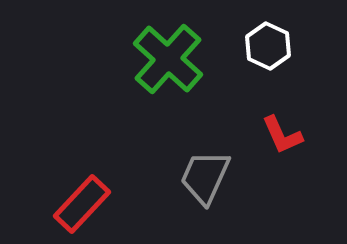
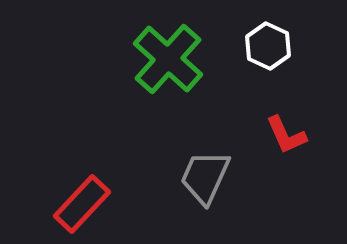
red L-shape: moved 4 px right
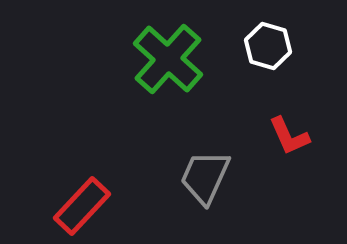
white hexagon: rotated 9 degrees counterclockwise
red L-shape: moved 3 px right, 1 px down
red rectangle: moved 2 px down
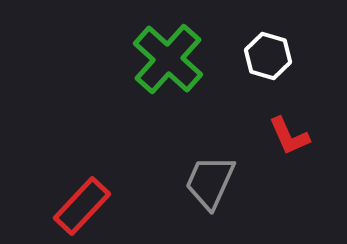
white hexagon: moved 10 px down
gray trapezoid: moved 5 px right, 5 px down
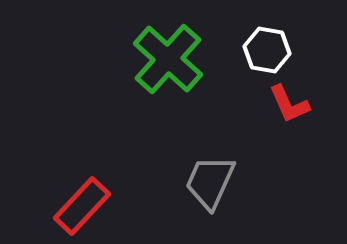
white hexagon: moved 1 px left, 6 px up; rotated 6 degrees counterclockwise
red L-shape: moved 32 px up
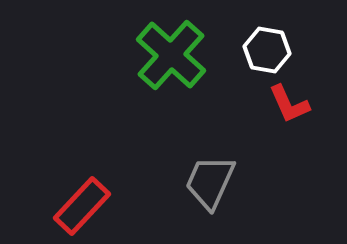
green cross: moved 3 px right, 4 px up
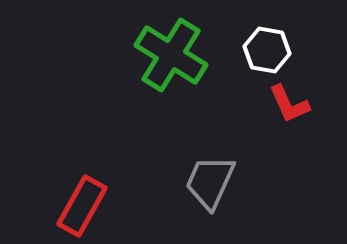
green cross: rotated 10 degrees counterclockwise
red rectangle: rotated 14 degrees counterclockwise
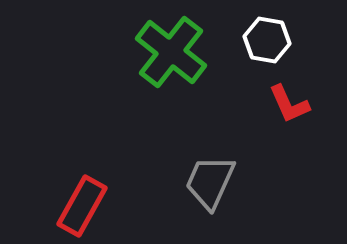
white hexagon: moved 10 px up
green cross: moved 3 px up; rotated 6 degrees clockwise
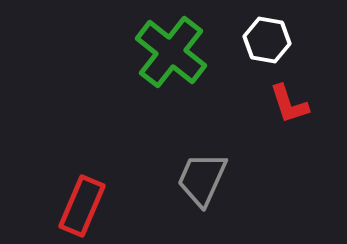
red L-shape: rotated 6 degrees clockwise
gray trapezoid: moved 8 px left, 3 px up
red rectangle: rotated 6 degrees counterclockwise
